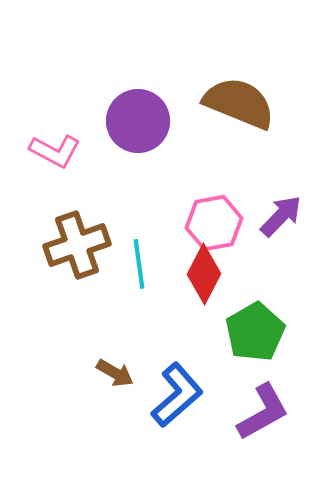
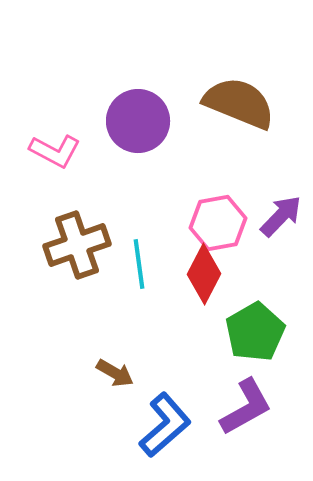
pink hexagon: moved 4 px right
blue L-shape: moved 12 px left, 30 px down
purple L-shape: moved 17 px left, 5 px up
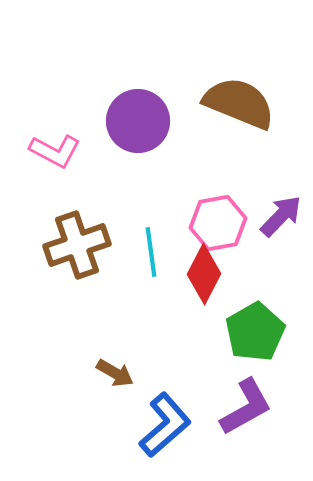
cyan line: moved 12 px right, 12 px up
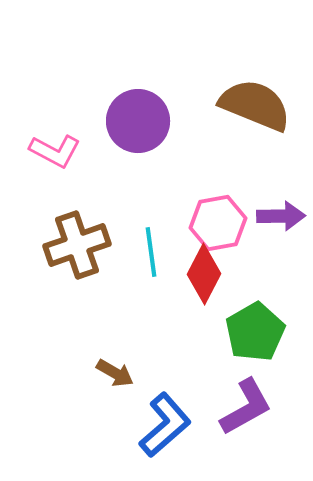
brown semicircle: moved 16 px right, 2 px down
purple arrow: rotated 45 degrees clockwise
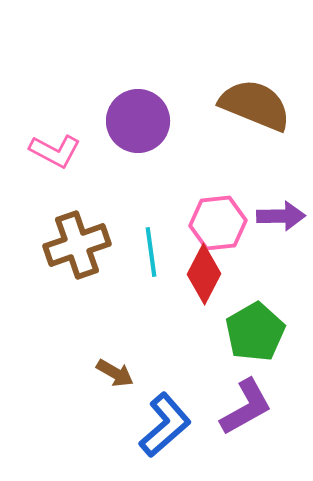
pink hexagon: rotated 4 degrees clockwise
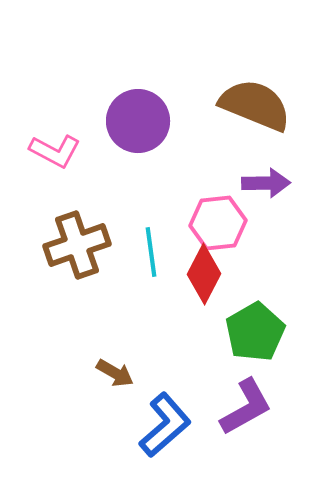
purple arrow: moved 15 px left, 33 px up
